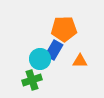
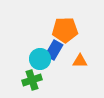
orange pentagon: moved 1 px right, 1 px down
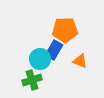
orange triangle: rotated 21 degrees clockwise
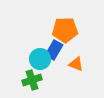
orange triangle: moved 4 px left, 3 px down
